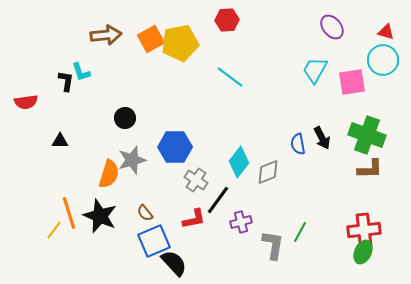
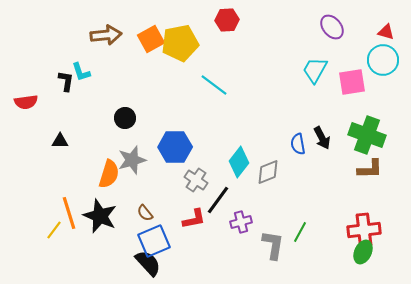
cyan line: moved 16 px left, 8 px down
black semicircle: moved 26 px left
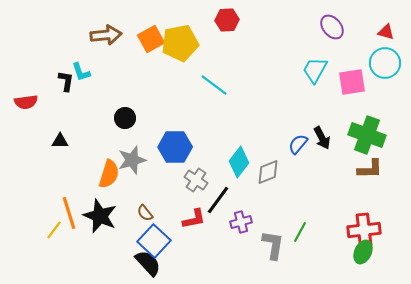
cyan circle: moved 2 px right, 3 px down
blue semicircle: rotated 50 degrees clockwise
blue square: rotated 24 degrees counterclockwise
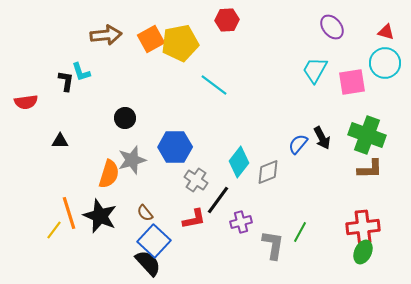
red cross: moved 1 px left, 3 px up
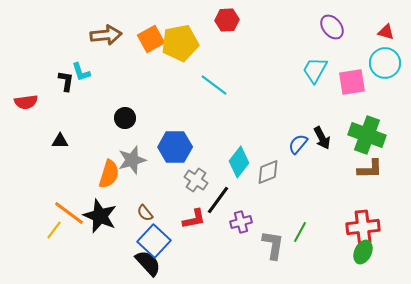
orange line: rotated 36 degrees counterclockwise
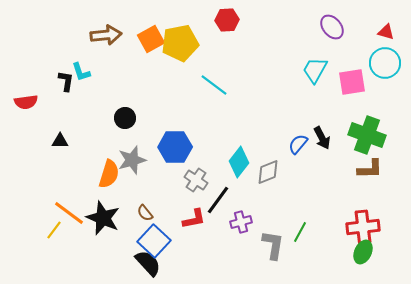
black star: moved 3 px right, 2 px down
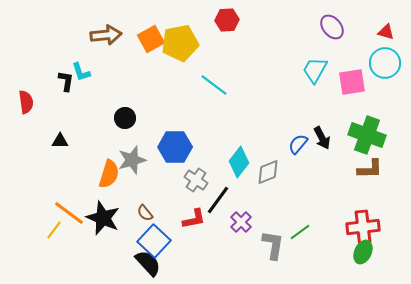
red semicircle: rotated 90 degrees counterclockwise
purple cross: rotated 30 degrees counterclockwise
green line: rotated 25 degrees clockwise
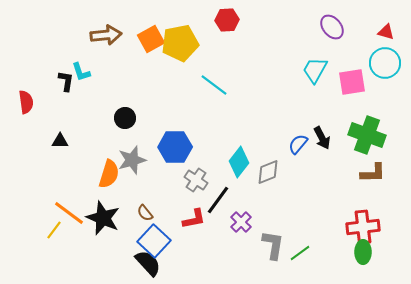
brown L-shape: moved 3 px right, 4 px down
green line: moved 21 px down
green ellipse: rotated 25 degrees counterclockwise
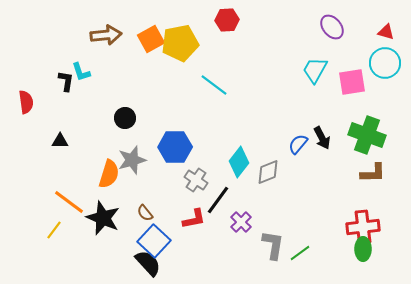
orange line: moved 11 px up
green ellipse: moved 3 px up
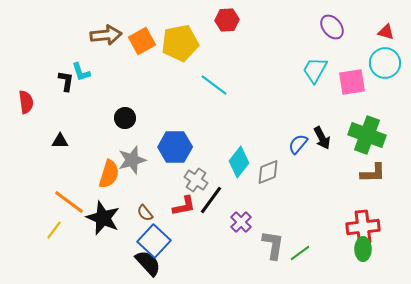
orange square: moved 9 px left, 2 px down
black line: moved 7 px left
red L-shape: moved 10 px left, 13 px up
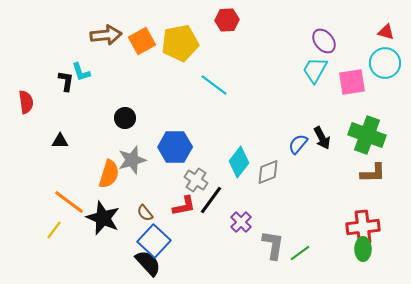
purple ellipse: moved 8 px left, 14 px down
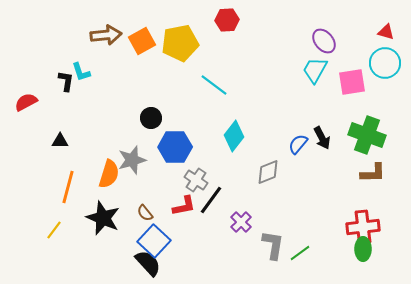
red semicircle: rotated 110 degrees counterclockwise
black circle: moved 26 px right
cyan diamond: moved 5 px left, 26 px up
orange line: moved 1 px left, 15 px up; rotated 68 degrees clockwise
